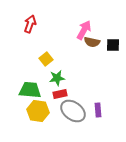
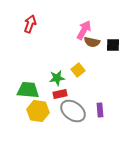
yellow square: moved 32 px right, 11 px down
green trapezoid: moved 2 px left
purple rectangle: moved 2 px right
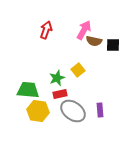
red arrow: moved 16 px right, 6 px down
brown semicircle: moved 2 px right, 1 px up
green star: rotated 14 degrees counterclockwise
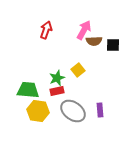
brown semicircle: rotated 14 degrees counterclockwise
red rectangle: moved 3 px left, 3 px up
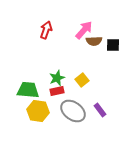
pink arrow: rotated 12 degrees clockwise
yellow square: moved 4 px right, 10 px down
purple rectangle: rotated 32 degrees counterclockwise
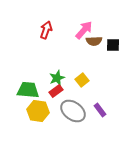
red rectangle: moved 1 px left; rotated 24 degrees counterclockwise
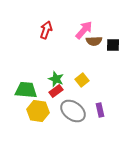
green star: moved 1 px left, 1 px down; rotated 28 degrees counterclockwise
green trapezoid: moved 2 px left
purple rectangle: rotated 24 degrees clockwise
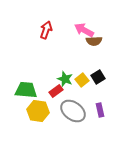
pink arrow: rotated 102 degrees counterclockwise
black square: moved 15 px left, 32 px down; rotated 32 degrees counterclockwise
green star: moved 9 px right
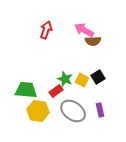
brown semicircle: moved 1 px left
yellow square: rotated 24 degrees counterclockwise
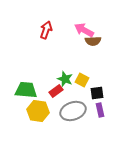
black square: moved 1 px left, 16 px down; rotated 24 degrees clockwise
gray ellipse: rotated 55 degrees counterclockwise
